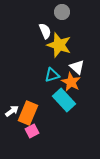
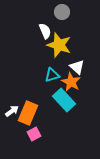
pink square: moved 2 px right, 3 px down
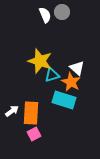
white semicircle: moved 16 px up
yellow star: moved 19 px left, 16 px down
white triangle: moved 1 px down
cyan rectangle: rotated 30 degrees counterclockwise
orange rectangle: moved 3 px right; rotated 20 degrees counterclockwise
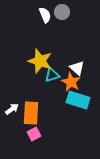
cyan rectangle: moved 14 px right
white arrow: moved 2 px up
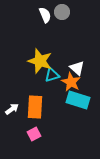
orange rectangle: moved 4 px right, 6 px up
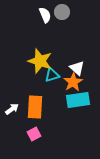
orange star: moved 2 px right; rotated 12 degrees clockwise
cyan rectangle: rotated 25 degrees counterclockwise
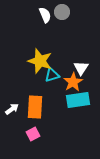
white triangle: moved 4 px right; rotated 21 degrees clockwise
pink square: moved 1 px left
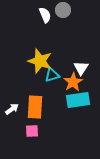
gray circle: moved 1 px right, 2 px up
pink square: moved 1 px left, 3 px up; rotated 24 degrees clockwise
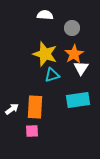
gray circle: moved 9 px right, 18 px down
white semicircle: rotated 63 degrees counterclockwise
yellow star: moved 5 px right, 7 px up
orange star: moved 1 px right, 28 px up
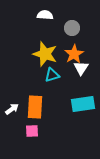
cyan rectangle: moved 5 px right, 4 px down
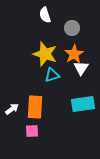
white semicircle: rotated 112 degrees counterclockwise
